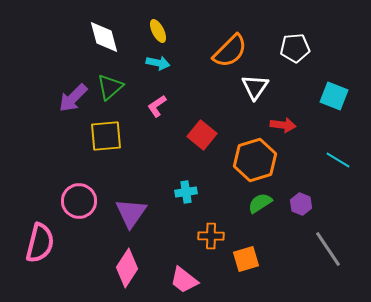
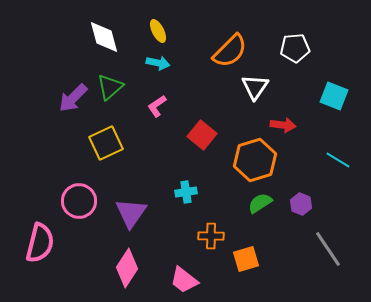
yellow square: moved 7 px down; rotated 20 degrees counterclockwise
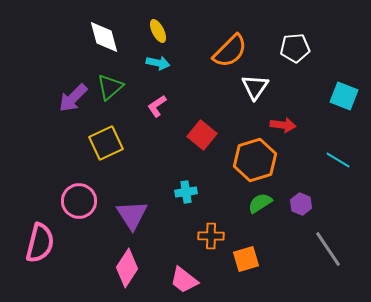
cyan square: moved 10 px right
purple triangle: moved 1 px right, 2 px down; rotated 8 degrees counterclockwise
